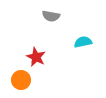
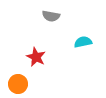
orange circle: moved 3 px left, 4 px down
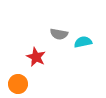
gray semicircle: moved 8 px right, 18 px down
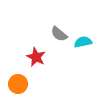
gray semicircle: rotated 30 degrees clockwise
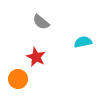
gray semicircle: moved 18 px left, 12 px up
orange circle: moved 5 px up
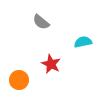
red star: moved 15 px right, 7 px down
orange circle: moved 1 px right, 1 px down
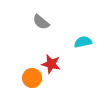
red star: rotated 12 degrees counterclockwise
orange circle: moved 13 px right, 2 px up
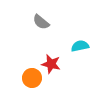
cyan semicircle: moved 3 px left, 4 px down
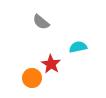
cyan semicircle: moved 2 px left, 1 px down
red star: rotated 18 degrees clockwise
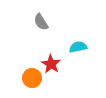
gray semicircle: rotated 18 degrees clockwise
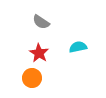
gray semicircle: rotated 24 degrees counterclockwise
red star: moved 12 px left, 11 px up
